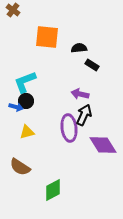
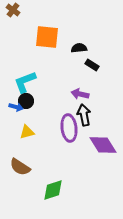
black arrow: rotated 35 degrees counterclockwise
green diamond: rotated 10 degrees clockwise
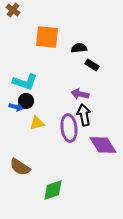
cyan L-shape: rotated 140 degrees counterclockwise
yellow triangle: moved 10 px right, 9 px up
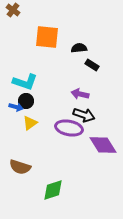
black arrow: rotated 120 degrees clockwise
yellow triangle: moved 7 px left; rotated 21 degrees counterclockwise
purple ellipse: rotated 72 degrees counterclockwise
brown semicircle: rotated 15 degrees counterclockwise
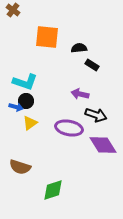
black arrow: moved 12 px right
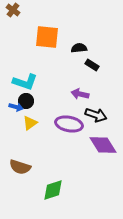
purple ellipse: moved 4 px up
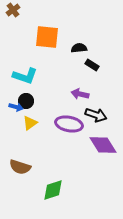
brown cross: rotated 16 degrees clockwise
cyan L-shape: moved 6 px up
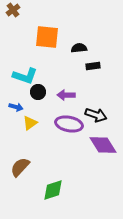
black rectangle: moved 1 px right, 1 px down; rotated 40 degrees counterclockwise
purple arrow: moved 14 px left, 1 px down; rotated 12 degrees counterclockwise
black circle: moved 12 px right, 9 px up
brown semicircle: rotated 115 degrees clockwise
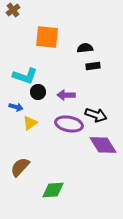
black semicircle: moved 6 px right
green diamond: rotated 15 degrees clockwise
